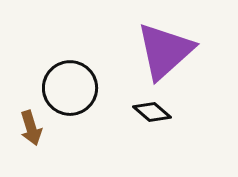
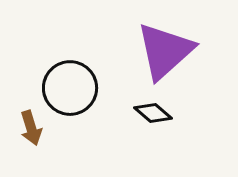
black diamond: moved 1 px right, 1 px down
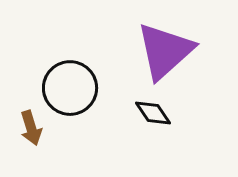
black diamond: rotated 15 degrees clockwise
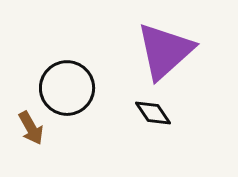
black circle: moved 3 px left
brown arrow: rotated 12 degrees counterclockwise
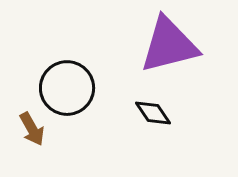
purple triangle: moved 4 px right, 6 px up; rotated 28 degrees clockwise
brown arrow: moved 1 px right, 1 px down
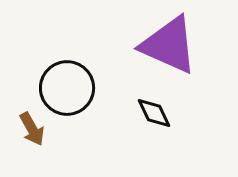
purple triangle: rotated 38 degrees clockwise
black diamond: moved 1 px right; rotated 9 degrees clockwise
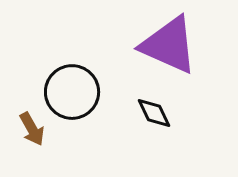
black circle: moved 5 px right, 4 px down
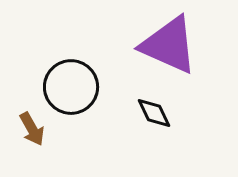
black circle: moved 1 px left, 5 px up
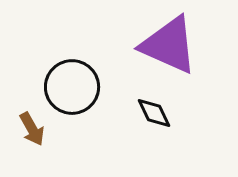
black circle: moved 1 px right
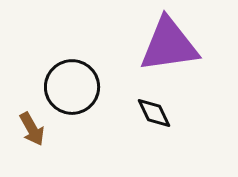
purple triangle: rotated 32 degrees counterclockwise
